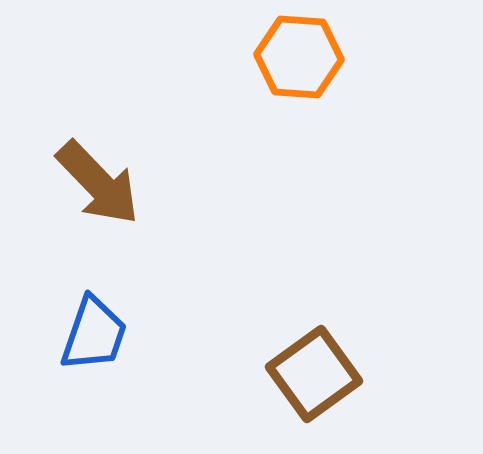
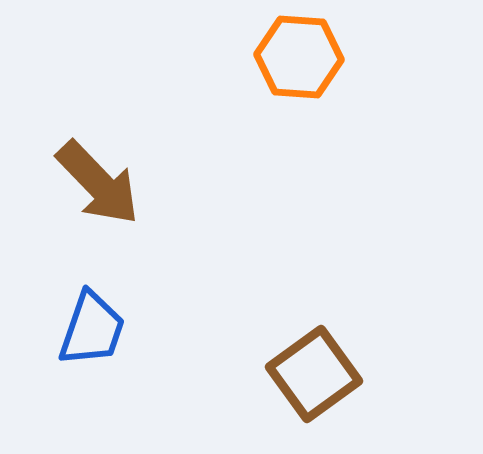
blue trapezoid: moved 2 px left, 5 px up
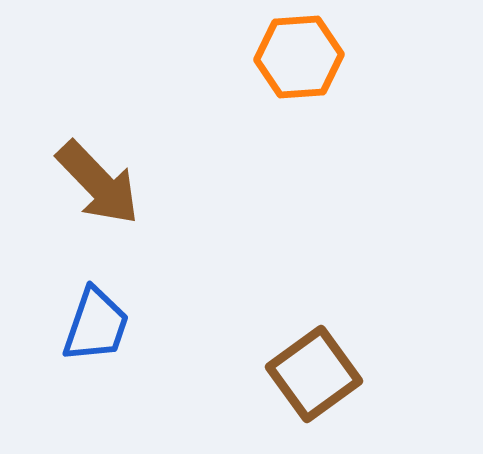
orange hexagon: rotated 8 degrees counterclockwise
blue trapezoid: moved 4 px right, 4 px up
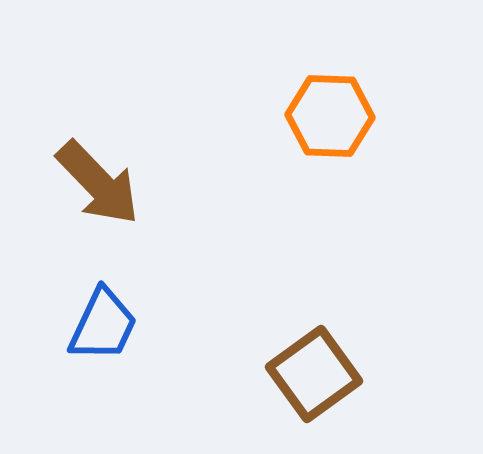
orange hexagon: moved 31 px right, 59 px down; rotated 6 degrees clockwise
blue trapezoid: moved 7 px right; rotated 6 degrees clockwise
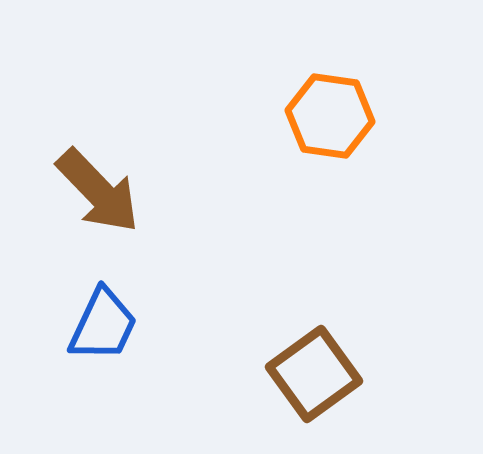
orange hexagon: rotated 6 degrees clockwise
brown arrow: moved 8 px down
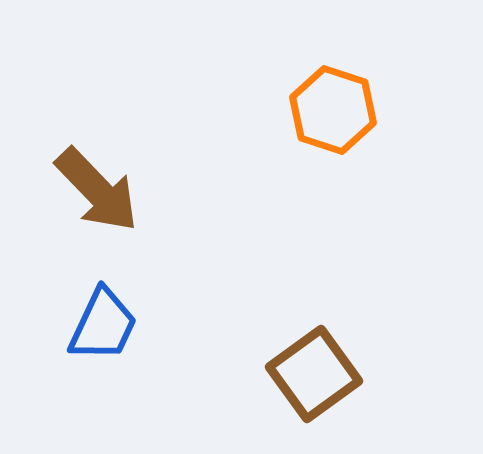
orange hexagon: moved 3 px right, 6 px up; rotated 10 degrees clockwise
brown arrow: moved 1 px left, 1 px up
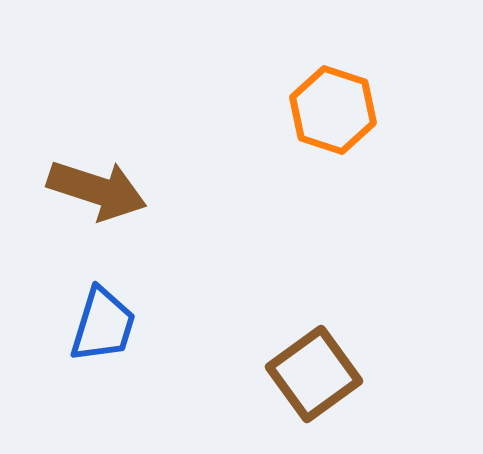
brown arrow: rotated 28 degrees counterclockwise
blue trapezoid: rotated 8 degrees counterclockwise
